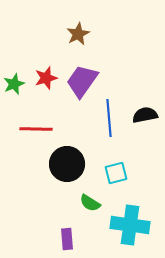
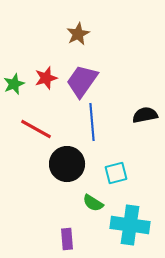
blue line: moved 17 px left, 4 px down
red line: rotated 28 degrees clockwise
green semicircle: moved 3 px right
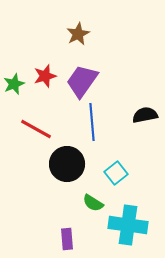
red star: moved 1 px left, 2 px up
cyan square: rotated 25 degrees counterclockwise
cyan cross: moved 2 px left
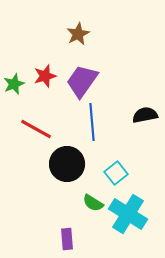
cyan cross: moved 11 px up; rotated 24 degrees clockwise
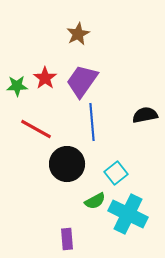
red star: moved 2 px down; rotated 20 degrees counterclockwise
green star: moved 3 px right, 2 px down; rotated 20 degrees clockwise
green semicircle: moved 2 px right, 2 px up; rotated 60 degrees counterclockwise
cyan cross: rotated 6 degrees counterclockwise
